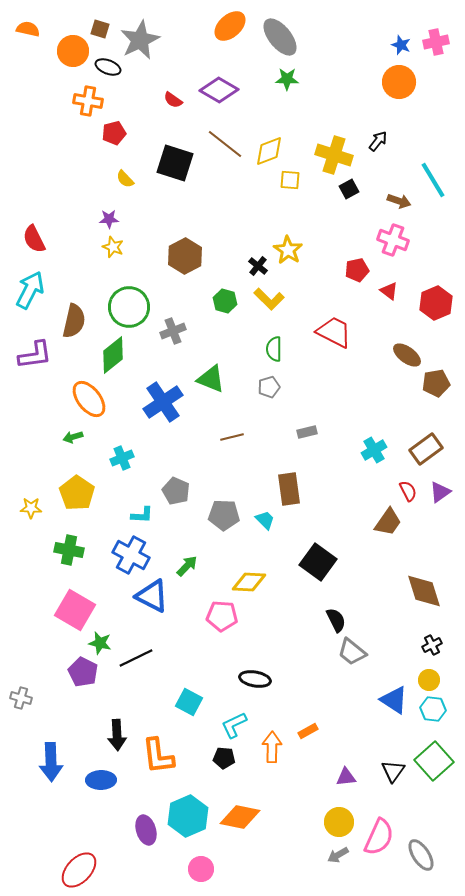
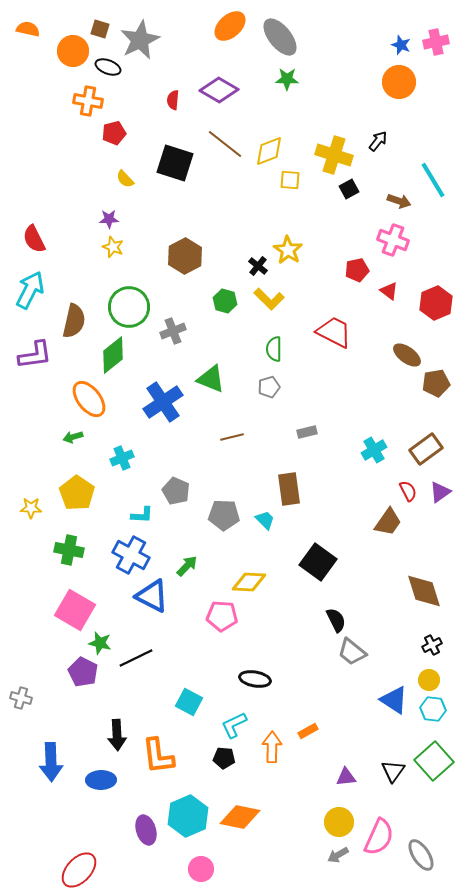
red semicircle at (173, 100): rotated 60 degrees clockwise
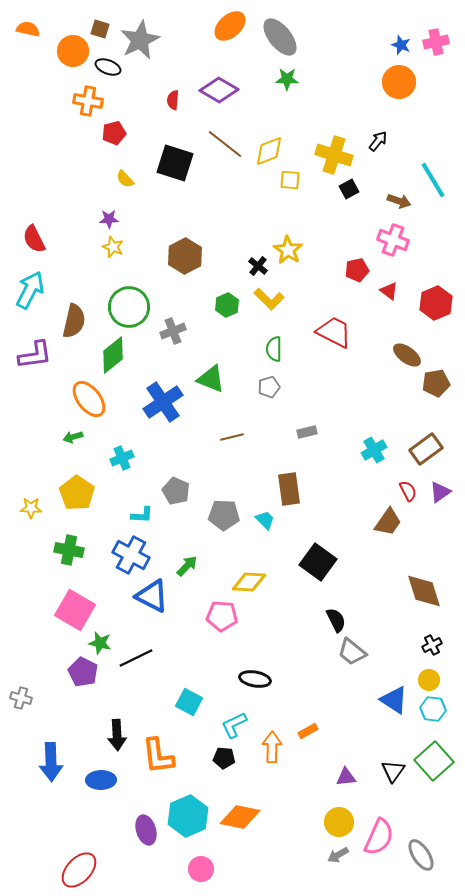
green hexagon at (225, 301): moved 2 px right, 4 px down; rotated 20 degrees clockwise
